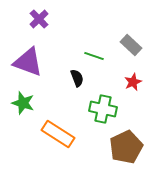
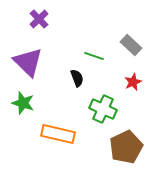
purple triangle: rotated 24 degrees clockwise
green cross: rotated 12 degrees clockwise
orange rectangle: rotated 20 degrees counterclockwise
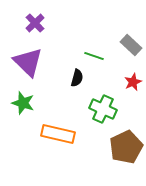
purple cross: moved 4 px left, 4 px down
black semicircle: rotated 36 degrees clockwise
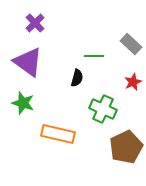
gray rectangle: moved 1 px up
green line: rotated 18 degrees counterclockwise
purple triangle: rotated 8 degrees counterclockwise
